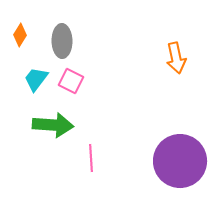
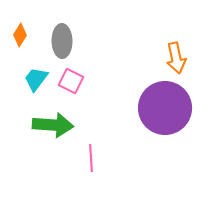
purple circle: moved 15 px left, 53 px up
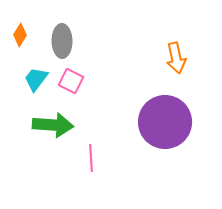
purple circle: moved 14 px down
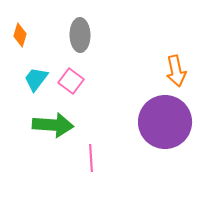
orange diamond: rotated 15 degrees counterclockwise
gray ellipse: moved 18 px right, 6 px up
orange arrow: moved 13 px down
pink square: rotated 10 degrees clockwise
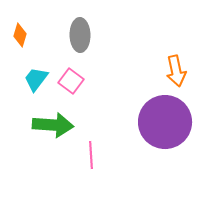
pink line: moved 3 px up
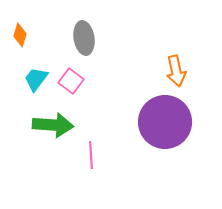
gray ellipse: moved 4 px right, 3 px down; rotated 8 degrees counterclockwise
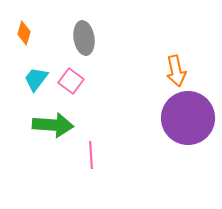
orange diamond: moved 4 px right, 2 px up
purple circle: moved 23 px right, 4 px up
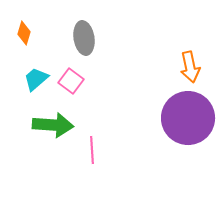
orange arrow: moved 14 px right, 4 px up
cyan trapezoid: rotated 12 degrees clockwise
pink line: moved 1 px right, 5 px up
